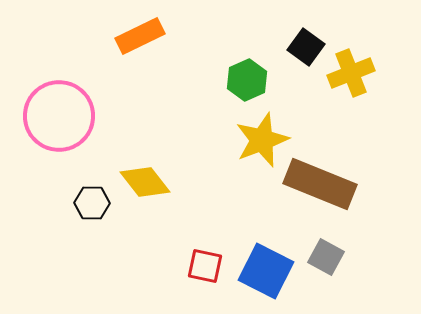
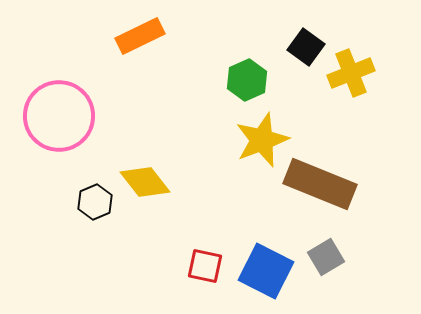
black hexagon: moved 3 px right, 1 px up; rotated 24 degrees counterclockwise
gray square: rotated 30 degrees clockwise
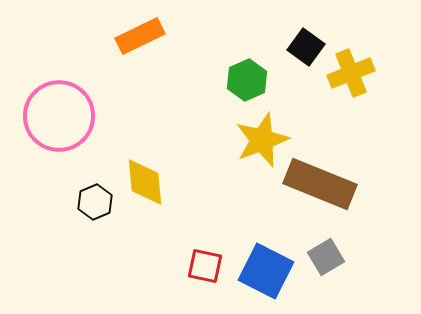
yellow diamond: rotated 33 degrees clockwise
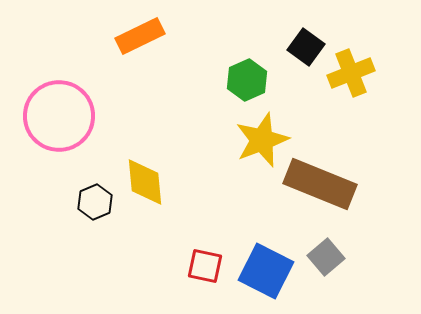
gray square: rotated 9 degrees counterclockwise
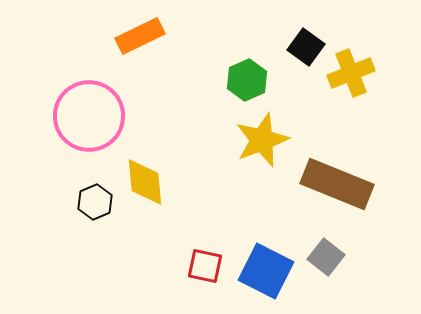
pink circle: moved 30 px right
brown rectangle: moved 17 px right
gray square: rotated 12 degrees counterclockwise
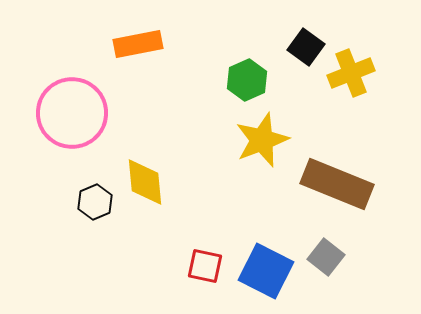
orange rectangle: moved 2 px left, 8 px down; rotated 15 degrees clockwise
pink circle: moved 17 px left, 3 px up
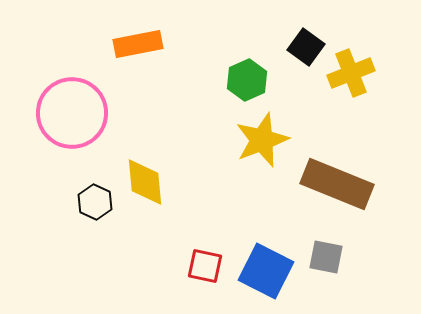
black hexagon: rotated 12 degrees counterclockwise
gray square: rotated 27 degrees counterclockwise
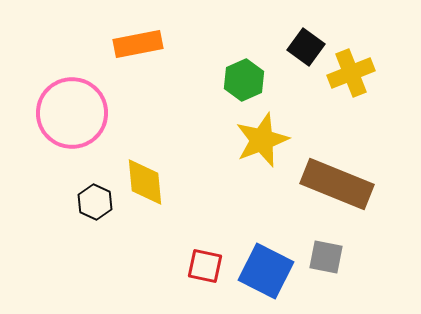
green hexagon: moved 3 px left
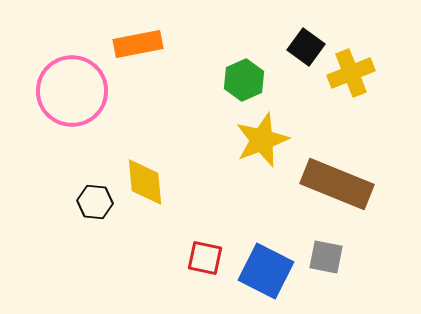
pink circle: moved 22 px up
black hexagon: rotated 20 degrees counterclockwise
red square: moved 8 px up
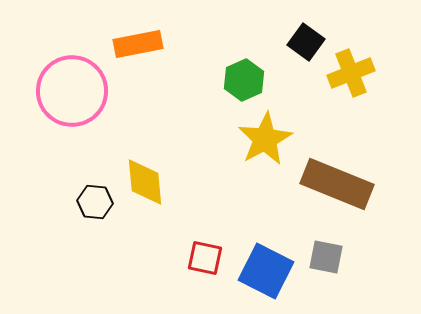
black square: moved 5 px up
yellow star: moved 3 px right, 1 px up; rotated 8 degrees counterclockwise
